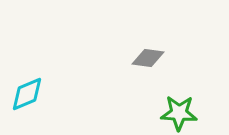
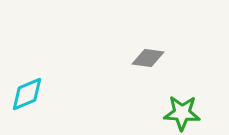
green star: moved 3 px right
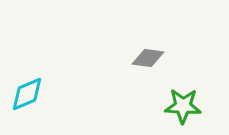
green star: moved 1 px right, 7 px up
